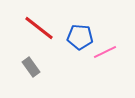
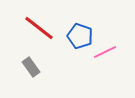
blue pentagon: moved 1 px up; rotated 15 degrees clockwise
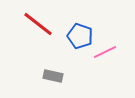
red line: moved 1 px left, 4 px up
gray rectangle: moved 22 px right, 9 px down; rotated 42 degrees counterclockwise
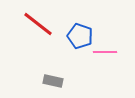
pink line: rotated 25 degrees clockwise
gray rectangle: moved 5 px down
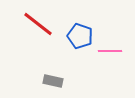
pink line: moved 5 px right, 1 px up
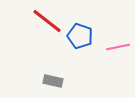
red line: moved 9 px right, 3 px up
pink line: moved 8 px right, 4 px up; rotated 10 degrees counterclockwise
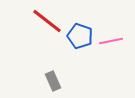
pink line: moved 7 px left, 6 px up
gray rectangle: rotated 54 degrees clockwise
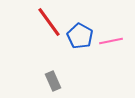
red line: moved 2 px right, 1 px down; rotated 16 degrees clockwise
blue pentagon: rotated 10 degrees clockwise
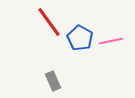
blue pentagon: moved 2 px down
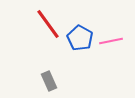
red line: moved 1 px left, 2 px down
gray rectangle: moved 4 px left
